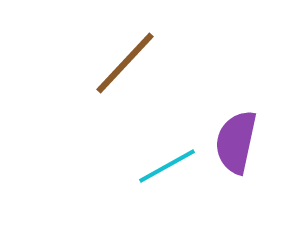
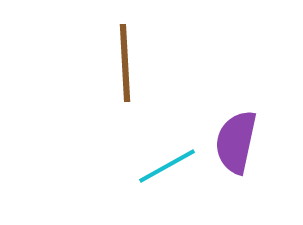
brown line: rotated 46 degrees counterclockwise
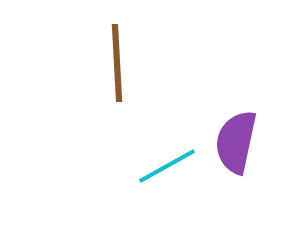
brown line: moved 8 px left
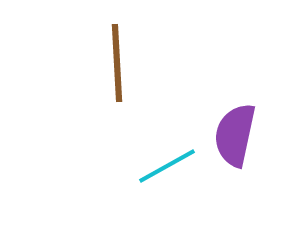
purple semicircle: moved 1 px left, 7 px up
